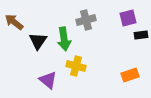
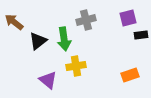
black triangle: rotated 18 degrees clockwise
yellow cross: rotated 24 degrees counterclockwise
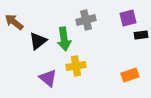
purple triangle: moved 2 px up
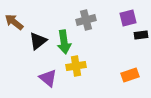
green arrow: moved 3 px down
